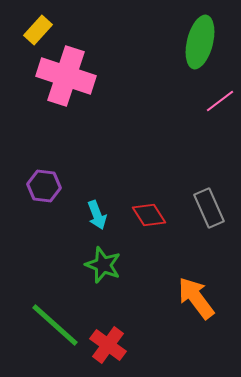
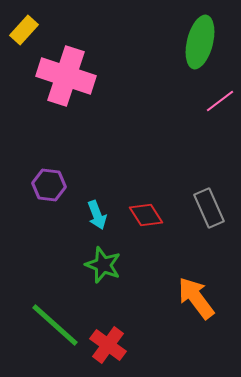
yellow rectangle: moved 14 px left
purple hexagon: moved 5 px right, 1 px up
red diamond: moved 3 px left
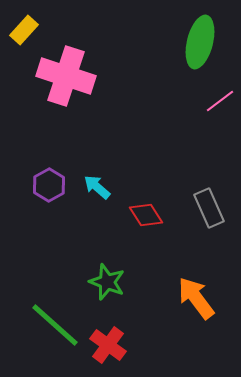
purple hexagon: rotated 24 degrees clockwise
cyan arrow: moved 28 px up; rotated 152 degrees clockwise
green star: moved 4 px right, 17 px down
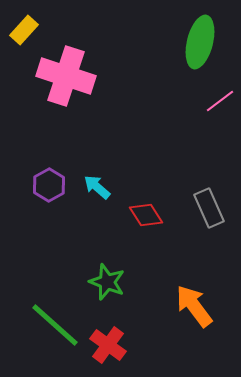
orange arrow: moved 2 px left, 8 px down
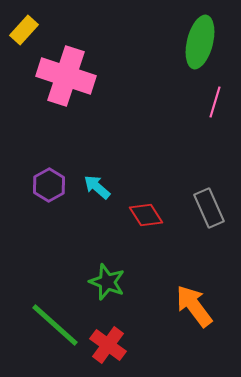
pink line: moved 5 px left, 1 px down; rotated 36 degrees counterclockwise
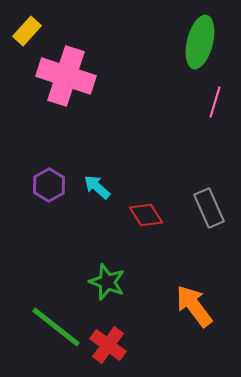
yellow rectangle: moved 3 px right, 1 px down
green line: moved 1 px right, 2 px down; rotated 4 degrees counterclockwise
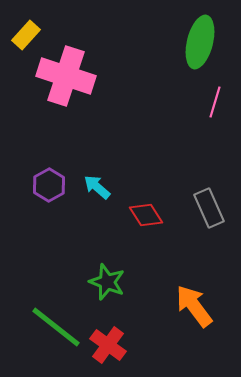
yellow rectangle: moved 1 px left, 4 px down
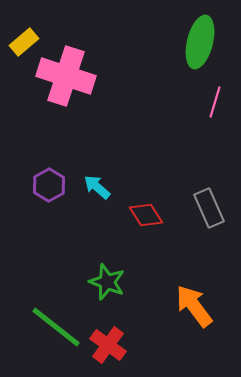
yellow rectangle: moved 2 px left, 7 px down; rotated 8 degrees clockwise
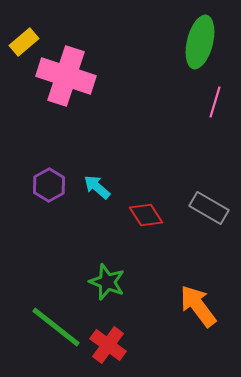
gray rectangle: rotated 36 degrees counterclockwise
orange arrow: moved 4 px right
